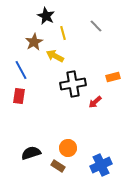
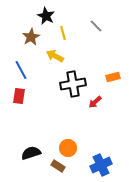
brown star: moved 3 px left, 5 px up
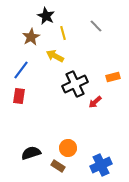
blue line: rotated 66 degrees clockwise
black cross: moved 2 px right; rotated 15 degrees counterclockwise
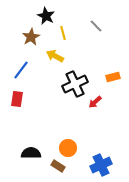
red rectangle: moved 2 px left, 3 px down
black semicircle: rotated 18 degrees clockwise
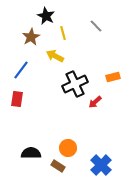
blue cross: rotated 20 degrees counterclockwise
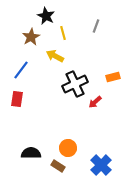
gray line: rotated 64 degrees clockwise
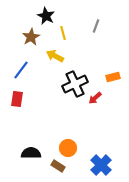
red arrow: moved 4 px up
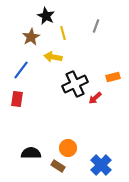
yellow arrow: moved 2 px left, 1 px down; rotated 18 degrees counterclockwise
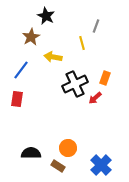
yellow line: moved 19 px right, 10 px down
orange rectangle: moved 8 px left, 1 px down; rotated 56 degrees counterclockwise
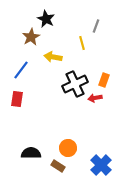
black star: moved 3 px down
orange rectangle: moved 1 px left, 2 px down
red arrow: rotated 32 degrees clockwise
